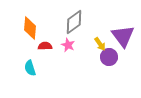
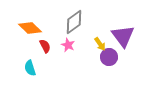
orange diamond: rotated 50 degrees counterclockwise
red semicircle: rotated 64 degrees clockwise
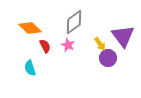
purple circle: moved 1 px left, 1 px down
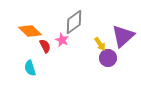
orange diamond: moved 3 px down
purple triangle: rotated 25 degrees clockwise
pink star: moved 6 px left, 5 px up
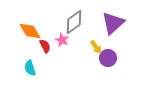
orange diamond: rotated 15 degrees clockwise
purple triangle: moved 10 px left, 13 px up
yellow arrow: moved 4 px left, 3 px down
